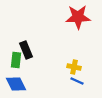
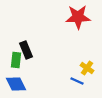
yellow cross: moved 13 px right, 1 px down; rotated 24 degrees clockwise
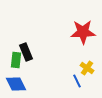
red star: moved 5 px right, 15 px down
black rectangle: moved 2 px down
blue line: rotated 40 degrees clockwise
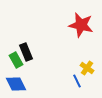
red star: moved 2 px left, 7 px up; rotated 15 degrees clockwise
green rectangle: rotated 35 degrees counterclockwise
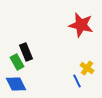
green rectangle: moved 1 px right, 2 px down
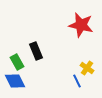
black rectangle: moved 10 px right, 1 px up
blue diamond: moved 1 px left, 3 px up
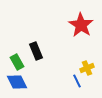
red star: rotated 20 degrees clockwise
yellow cross: rotated 32 degrees clockwise
blue diamond: moved 2 px right, 1 px down
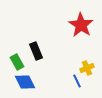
blue diamond: moved 8 px right
